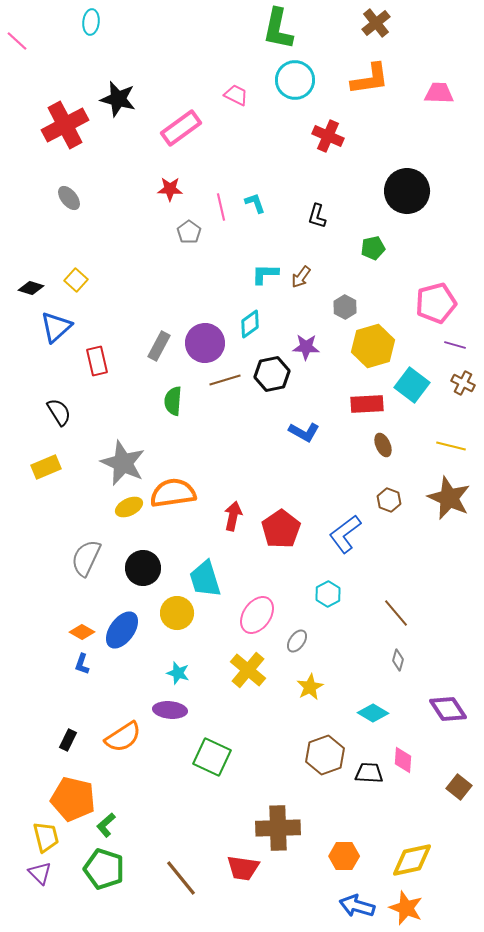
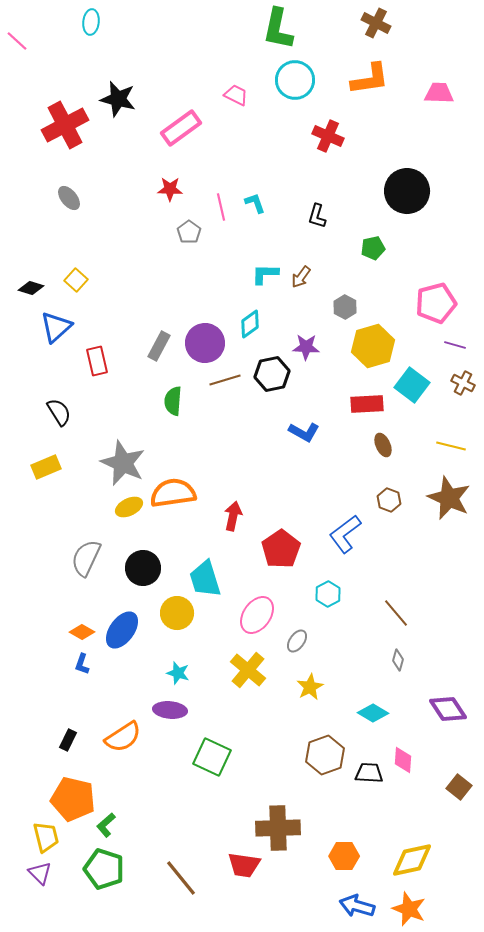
brown cross at (376, 23): rotated 24 degrees counterclockwise
red pentagon at (281, 529): moved 20 px down
red trapezoid at (243, 868): moved 1 px right, 3 px up
orange star at (406, 908): moved 3 px right, 1 px down
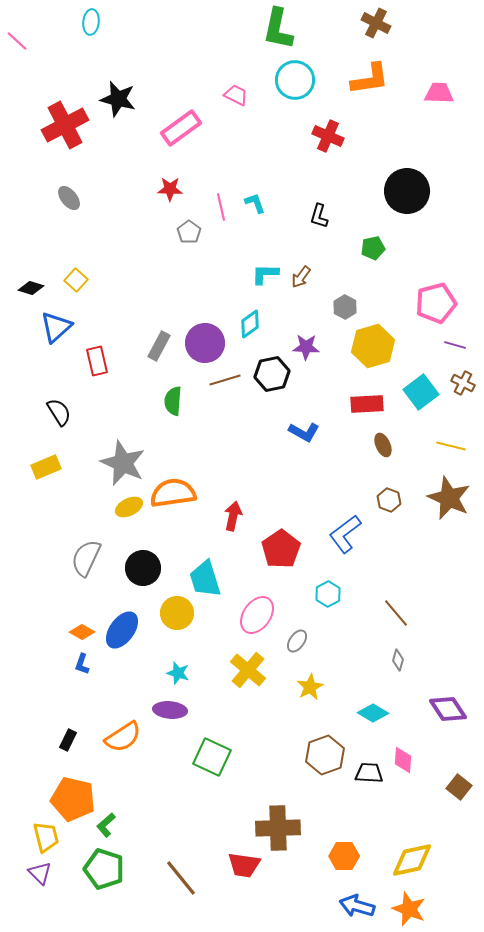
black L-shape at (317, 216): moved 2 px right
cyan square at (412, 385): moved 9 px right, 7 px down; rotated 16 degrees clockwise
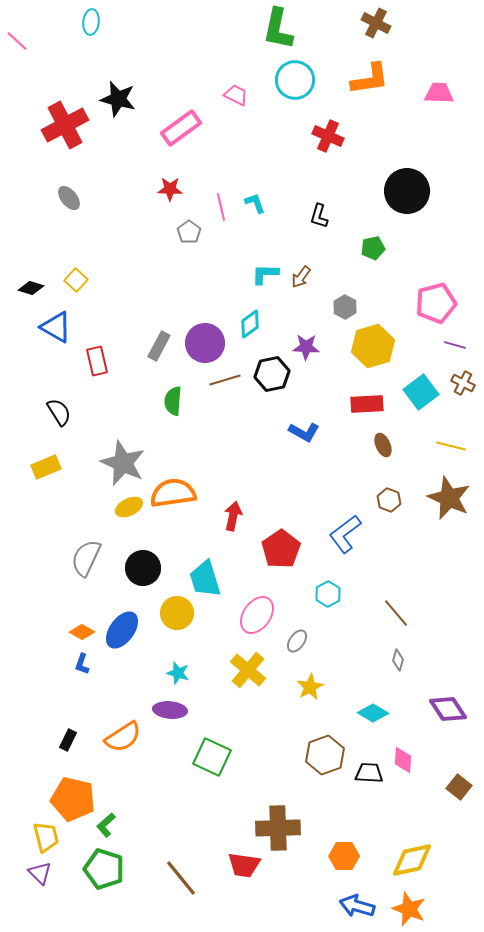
blue triangle at (56, 327): rotated 48 degrees counterclockwise
